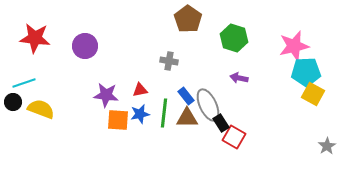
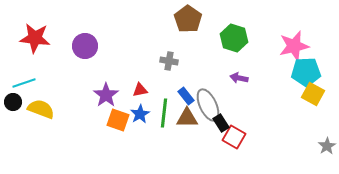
purple star: rotated 30 degrees clockwise
blue star: rotated 18 degrees counterclockwise
orange square: rotated 15 degrees clockwise
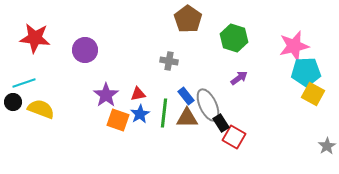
purple circle: moved 4 px down
purple arrow: rotated 132 degrees clockwise
red triangle: moved 2 px left, 4 px down
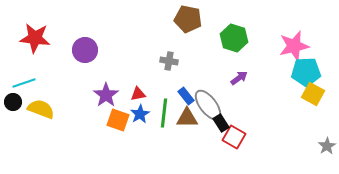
brown pentagon: rotated 24 degrees counterclockwise
gray ellipse: rotated 12 degrees counterclockwise
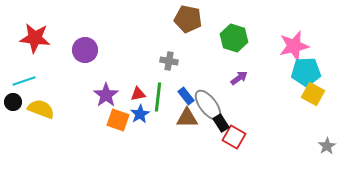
cyan line: moved 2 px up
green line: moved 6 px left, 16 px up
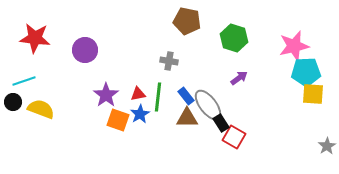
brown pentagon: moved 1 px left, 2 px down
yellow square: rotated 25 degrees counterclockwise
